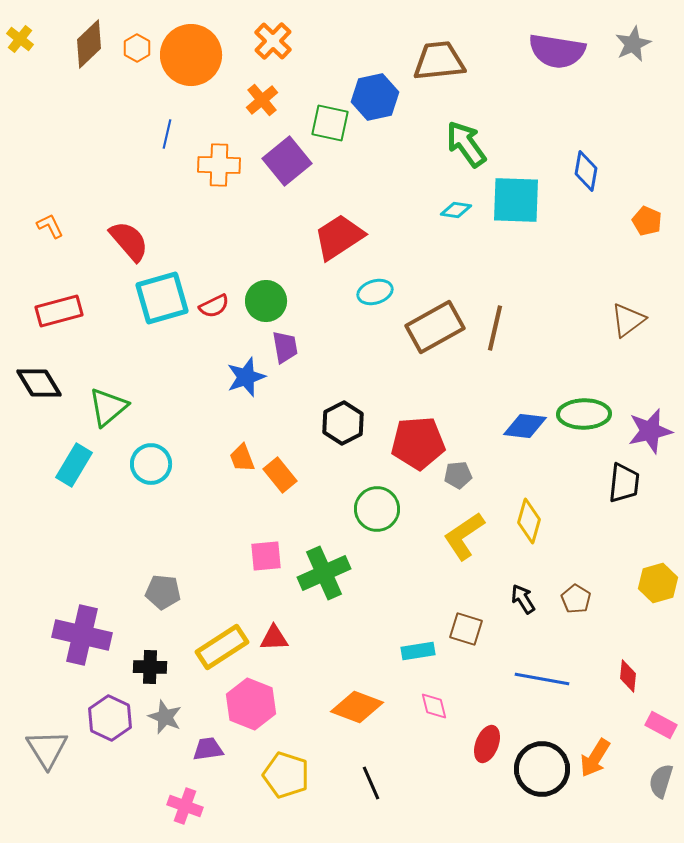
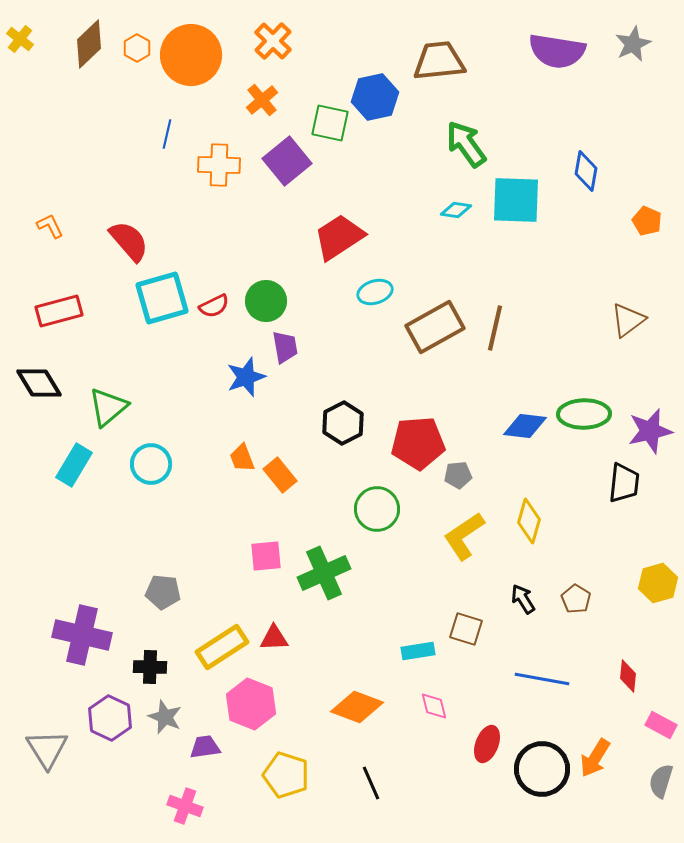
purple trapezoid at (208, 749): moved 3 px left, 2 px up
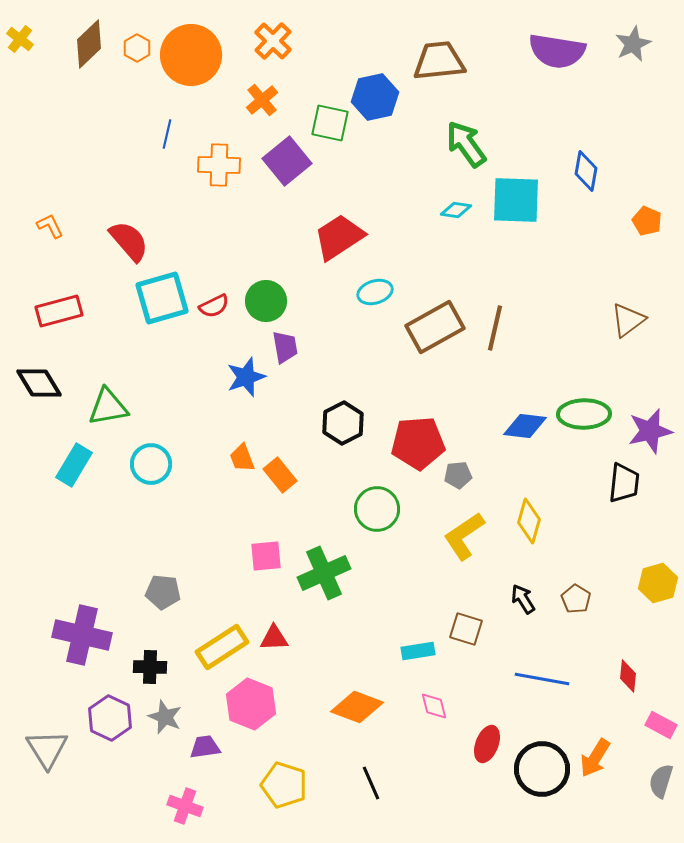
green triangle at (108, 407): rotated 30 degrees clockwise
yellow pentagon at (286, 775): moved 2 px left, 10 px down
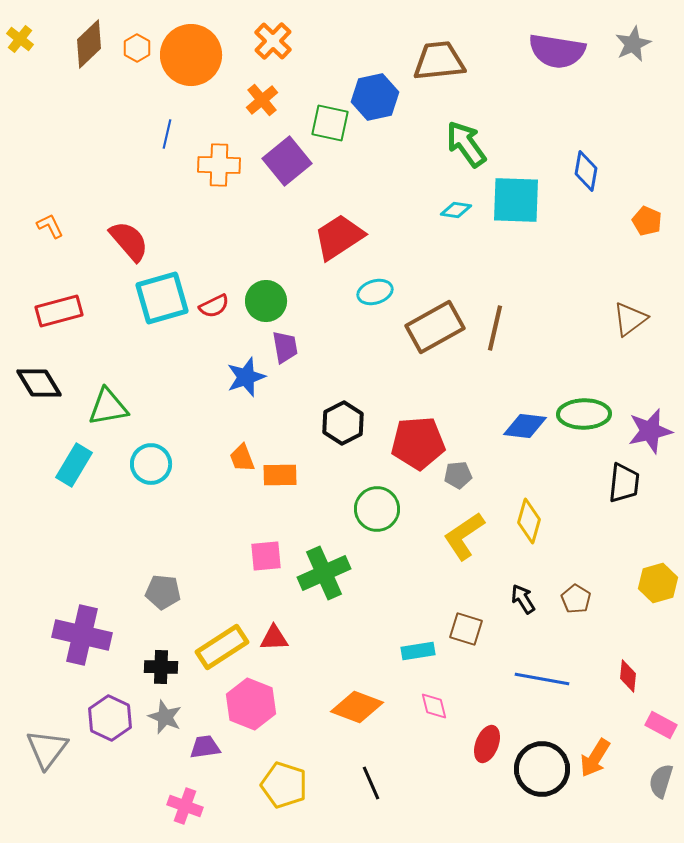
brown triangle at (628, 320): moved 2 px right, 1 px up
orange rectangle at (280, 475): rotated 52 degrees counterclockwise
black cross at (150, 667): moved 11 px right
gray triangle at (47, 749): rotated 9 degrees clockwise
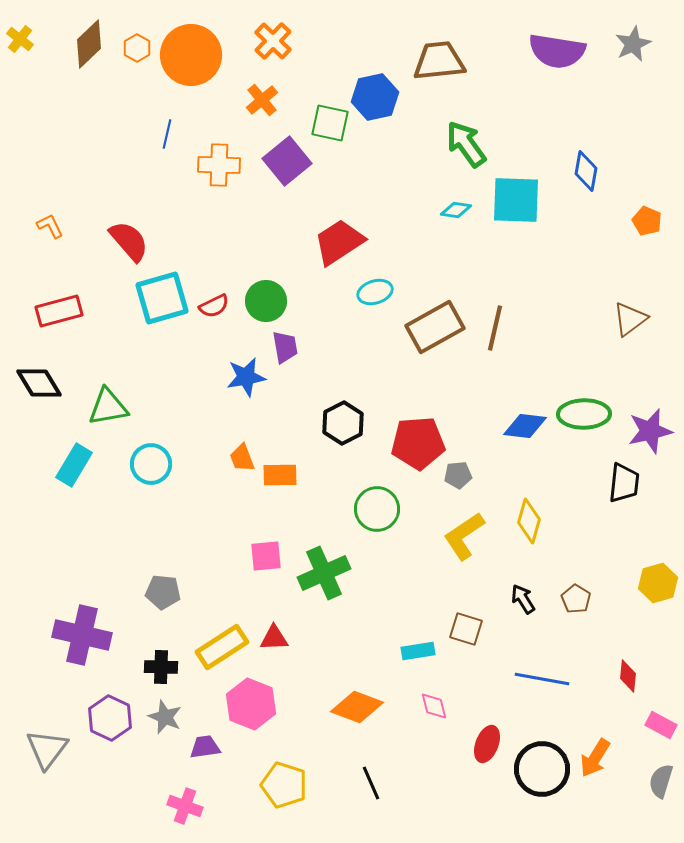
red trapezoid at (339, 237): moved 5 px down
blue star at (246, 377): rotated 9 degrees clockwise
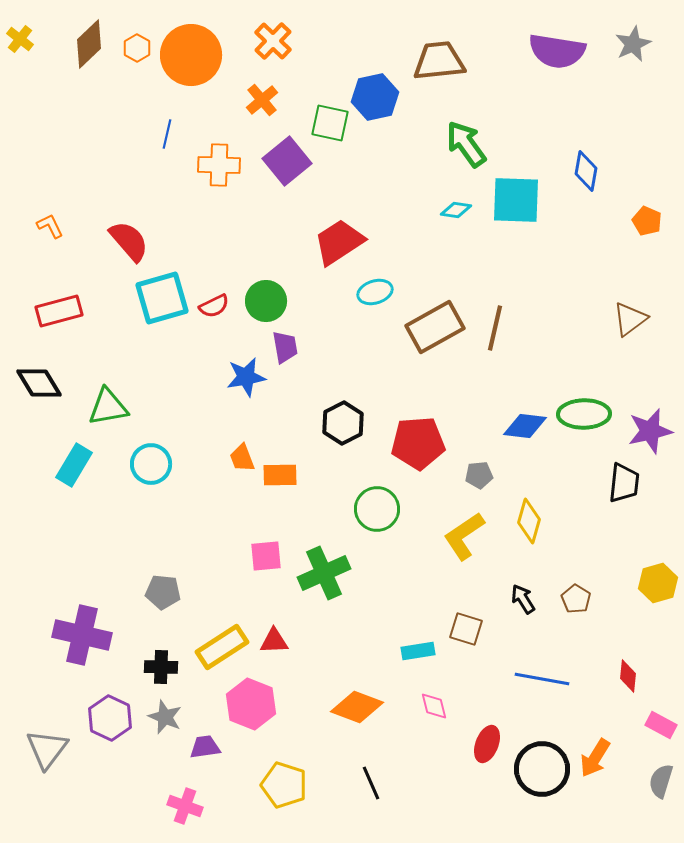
gray pentagon at (458, 475): moved 21 px right
red triangle at (274, 638): moved 3 px down
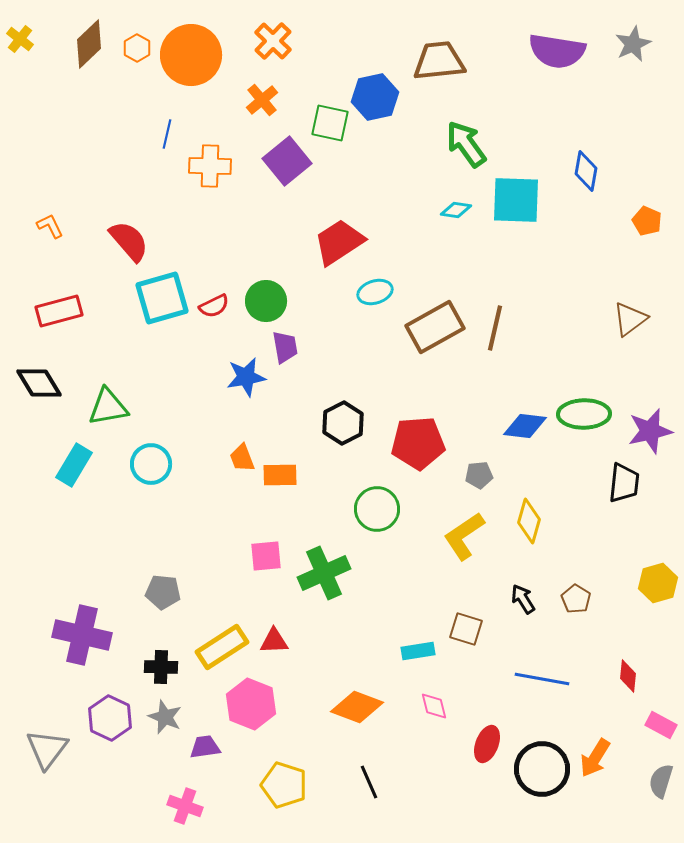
orange cross at (219, 165): moved 9 px left, 1 px down
black line at (371, 783): moved 2 px left, 1 px up
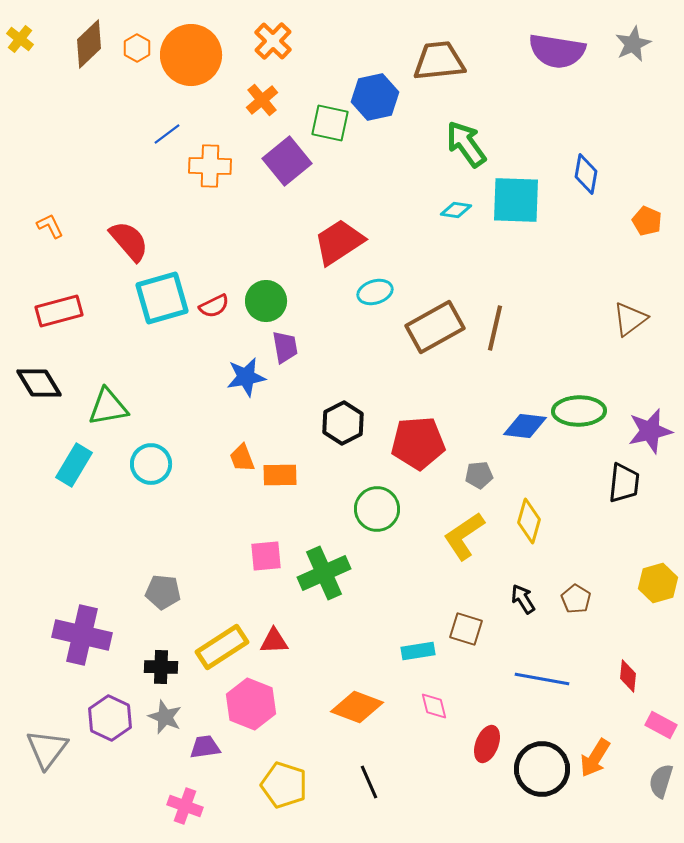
blue line at (167, 134): rotated 40 degrees clockwise
blue diamond at (586, 171): moved 3 px down
green ellipse at (584, 414): moved 5 px left, 3 px up
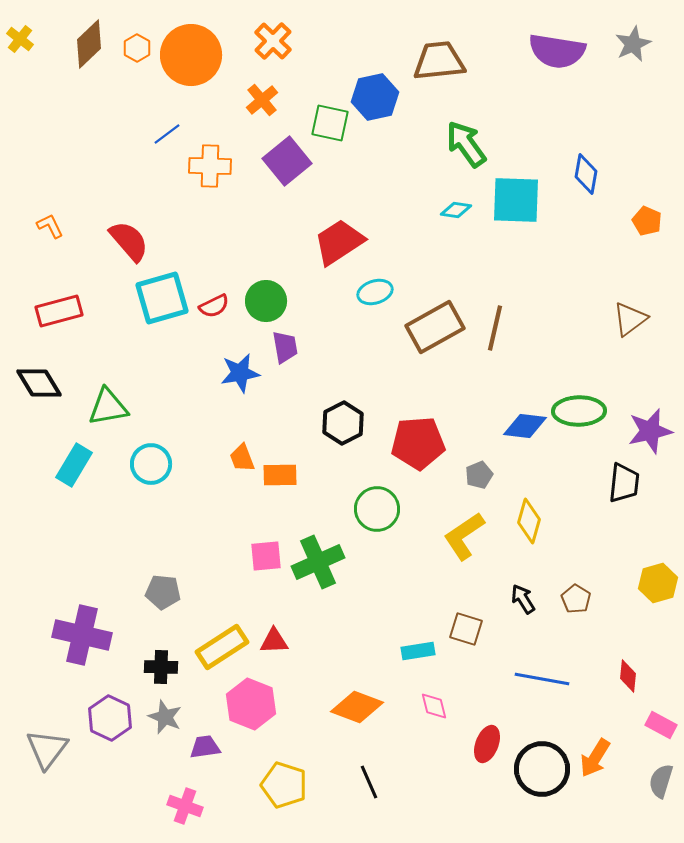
blue star at (246, 377): moved 6 px left, 4 px up
gray pentagon at (479, 475): rotated 16 degrees counterclockwise
green cross at (324, 573): moved 6 px left, 11 px up
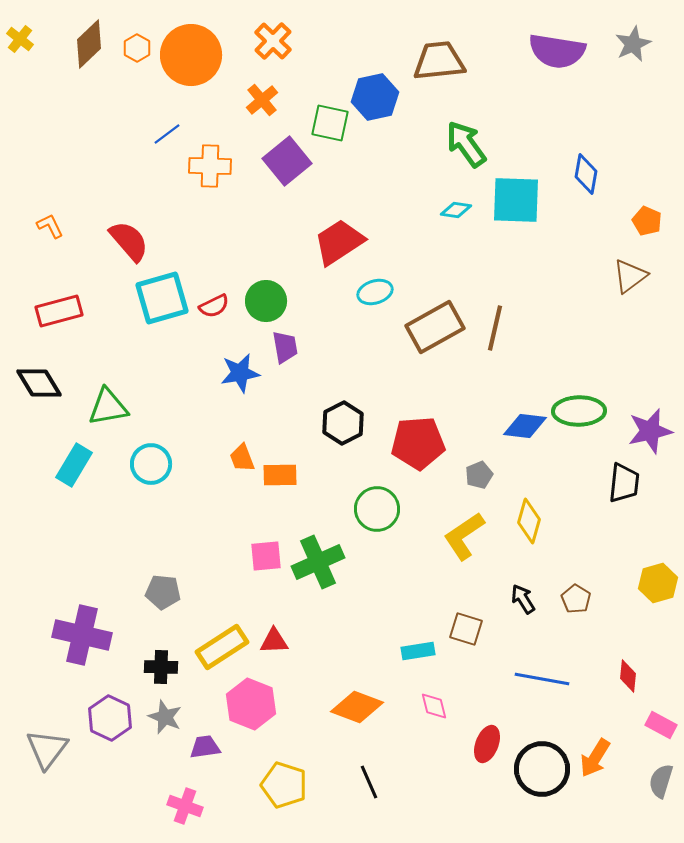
brown triangle at (630, 319): moved 43 px up
